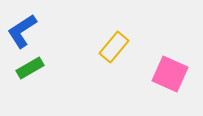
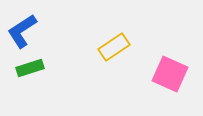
yellow rectangle: rotated 16 degrees clockwise
green rectangle: rotated 12 degrees clockwise
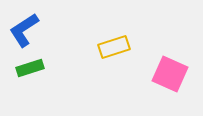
blue L-shape: moved 2 px right, 1 px up
yellow rectangle: rotated 16 degrees clockwise
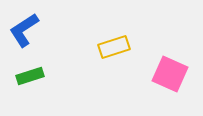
green rectangle: moved 8 px down
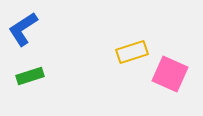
blue L-shape: moved 1 px left, 1 px up
yellow rectangle: moved 18 px right, 5 px down
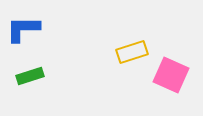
blue L-shape: rotated 33 degrees clockwise
pink square: moved 1 px right, 1 px down
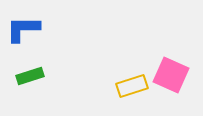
yellow rectangle: moved 34 px down
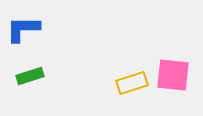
pink square: moved 2 px right; rotated 18 degrees counterclockwise
yellow rectangle: moved 3 px up
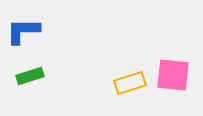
blue L-shape: moved 2 px down
yellow rectangle: moved 2 px left
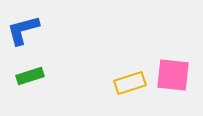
blue L-shape: moved 1 px up; rotated 15 degrees counterclockwise
